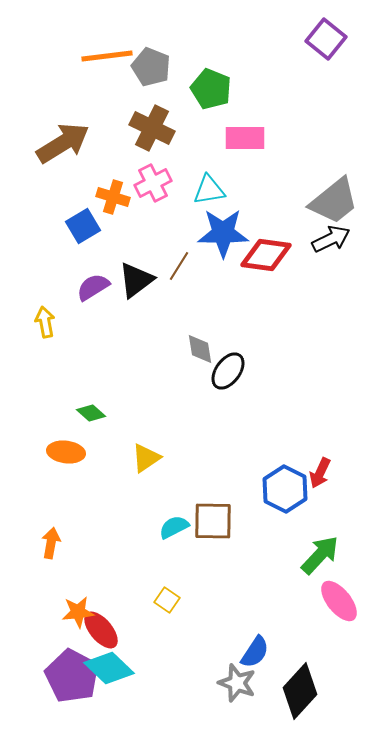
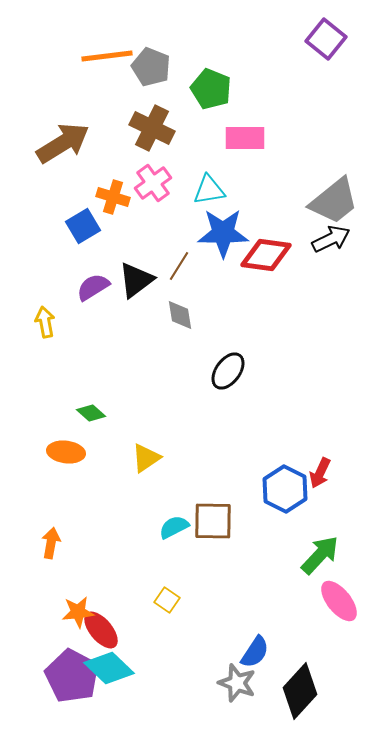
pink cross: rotated 9 degrees counterclockwise
gray diamond: moved 20 px left, 34 px up
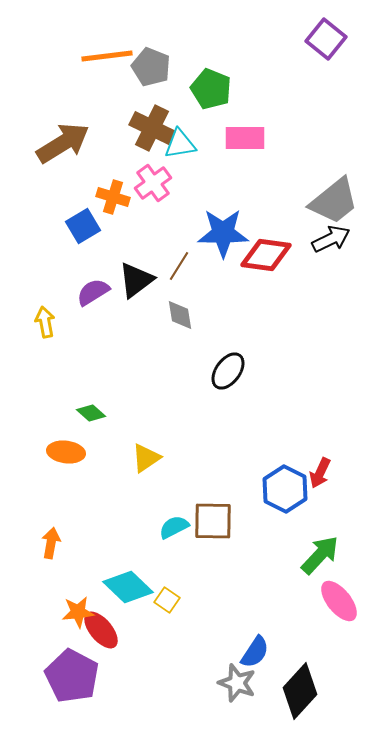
cyan triangle: moved 29 px left, 46 px up
purple semicircle: moved 5 px down
cyan diamond: moved 19 px right, 81 px up
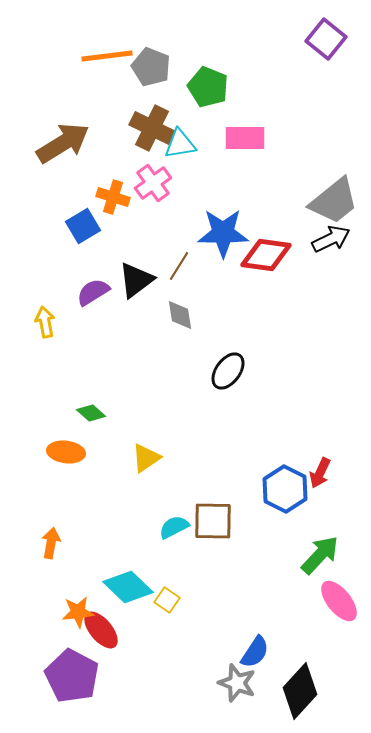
green pentagon: moved 3 px left, 2 px up
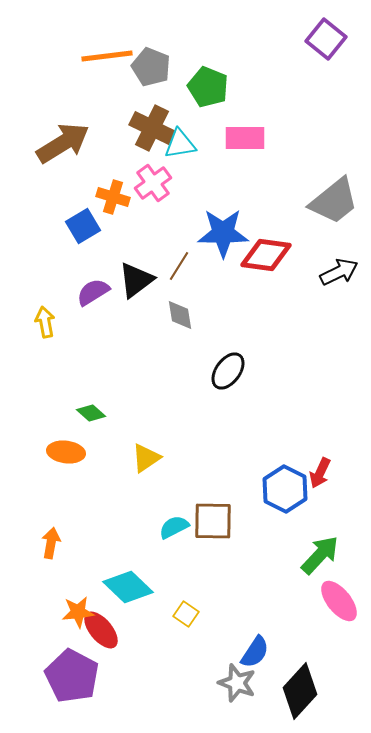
black arrow: moved 8 px right, 33 px down
yellow square: moved 19 px right, 14 px down
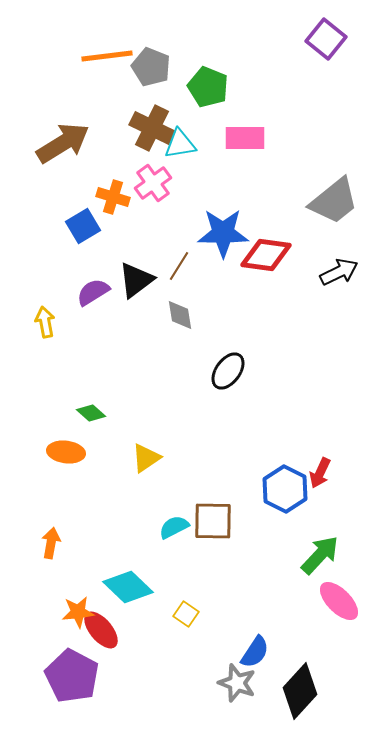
pink ellipse: rotated 6 degrees counterclockwise
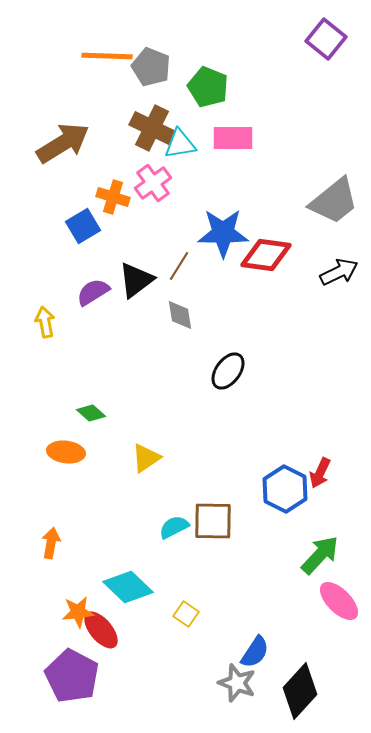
orange line: rotated 9 degrees clockwise
pink rectangle: moved 12 px left
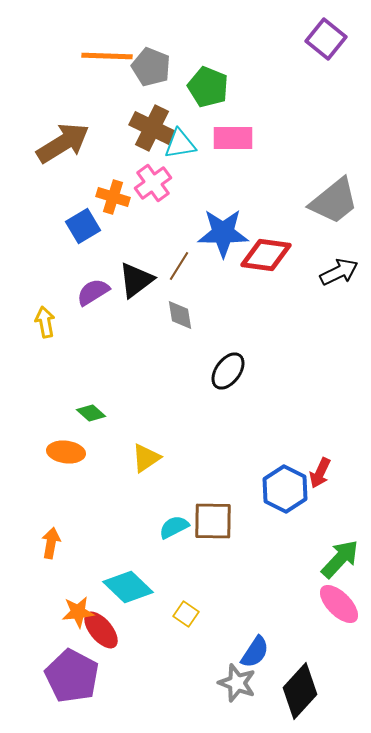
green arrow: moved 20 px right, 4 px down
pink ellipse: moved 3 px down
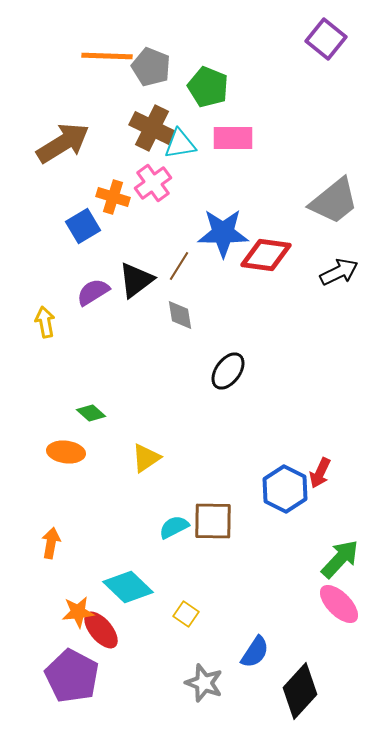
gray star: moved 33 px left
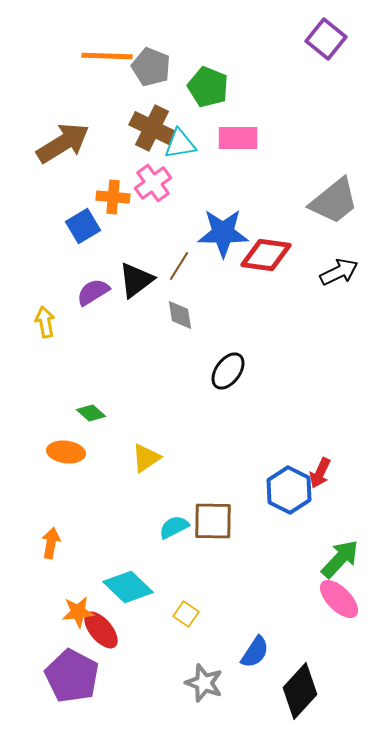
pink rectangle: moved 5 px right
orange cross: rotated 12 degrees counterclockwise
blue hexagon: moved 4 px right, 1 px down
pink ellipse: moved 5 px up
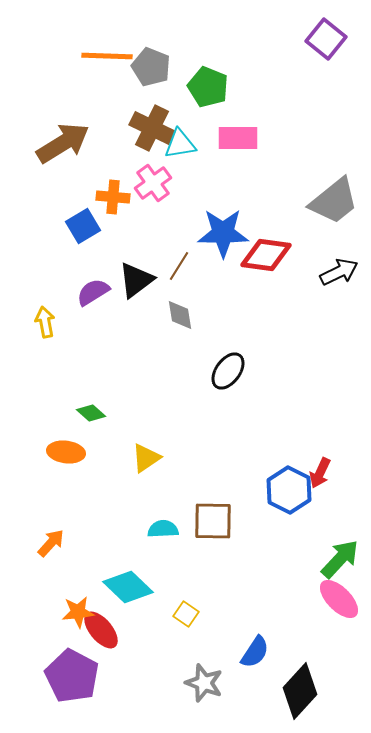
cyan semicircle: moved 11 px left, 2 px down; rotated 24 degrees clockwise
orange arrow: rotated 32 degrees clockwise
